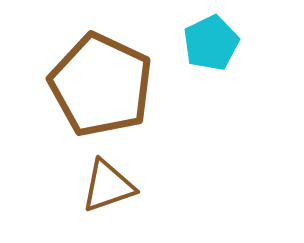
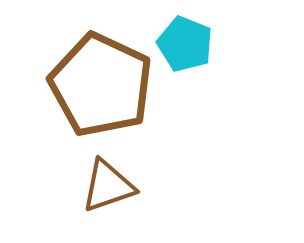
cyan pentagon: moved 26 px left, 1 px down; rotated 24 degrees counterclockwise
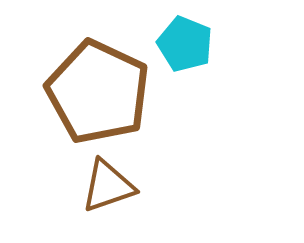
brown pentagon: moved 3 px left, 7 px down
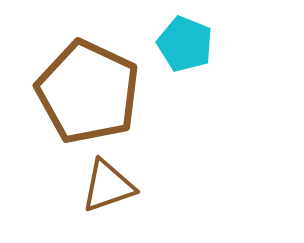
brown pentagon: moved 10 px left
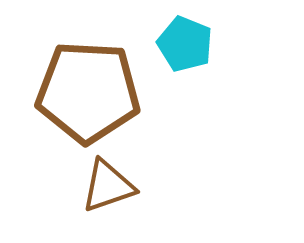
brown pentagon: rotated 22 degrees counterclockwise
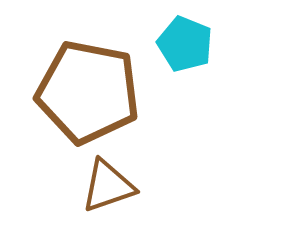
brown pentagon: rotated 8 degrees clockwise
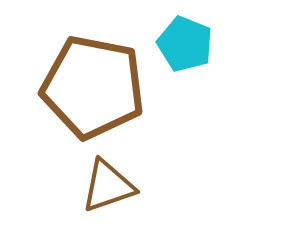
brown pentagon: moved 5 px right, 5 px up
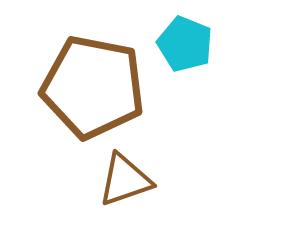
brown triangle: moved 17 px right, 6 px up
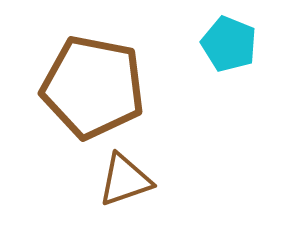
cyan pentagon: moved 44 px right
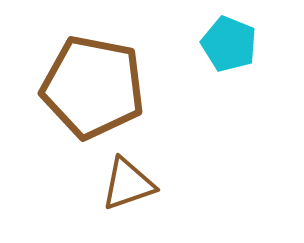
brown triangle: moved 3 px right, 4 px down
